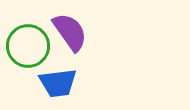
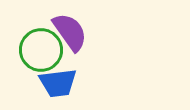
green circle: moved 13 px right, 4 px down
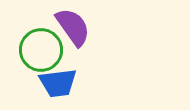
purple semicircle: moved 3 px right, 5 px up
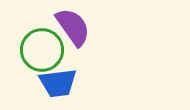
green circle: moved 1 px right
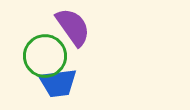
green circle: moved 3 px right, 6 px down
